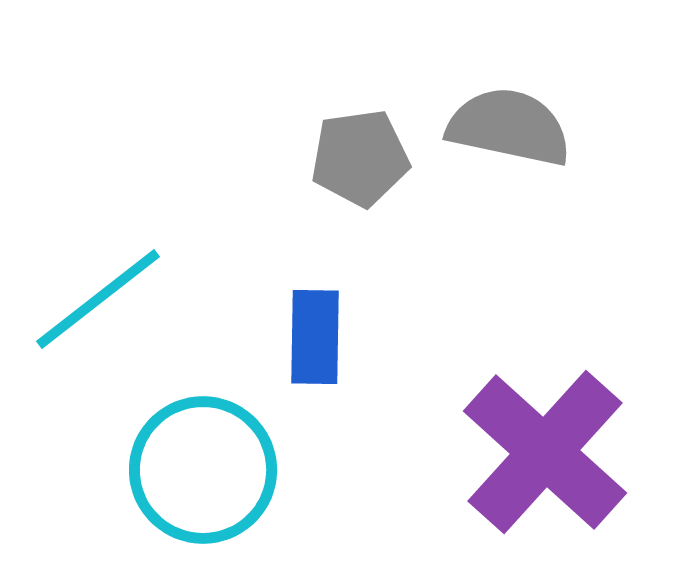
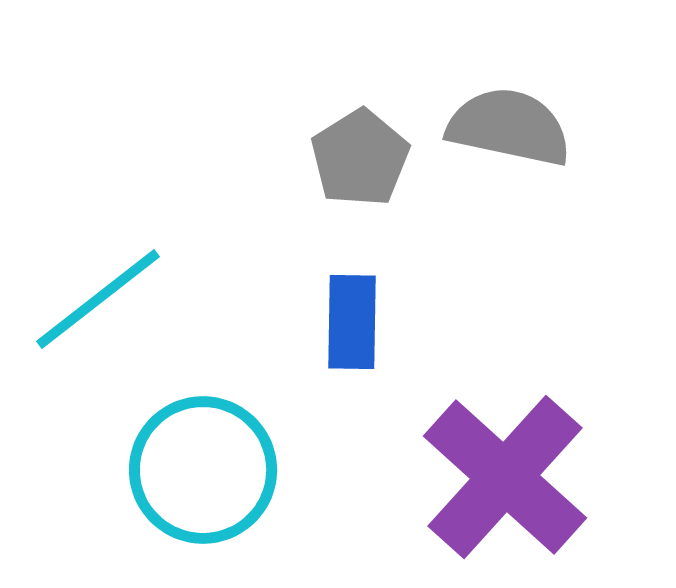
gray pentagon: rotated 24 degrees counterclockwise
blue rectangle: moved 37 px right, 15 px up
purple cross: moved 40 px left, 25 px down
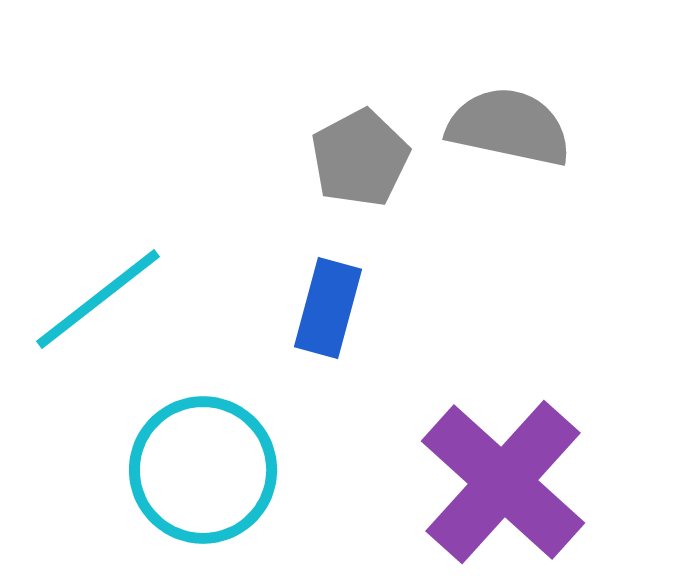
gray pentagon: rotated 4 degrees clockwise
blue rectangle: moved 24 px left, 14 px up; rotated 14 degrees clockwise
purple cross: moved 2 px left, 5 px down
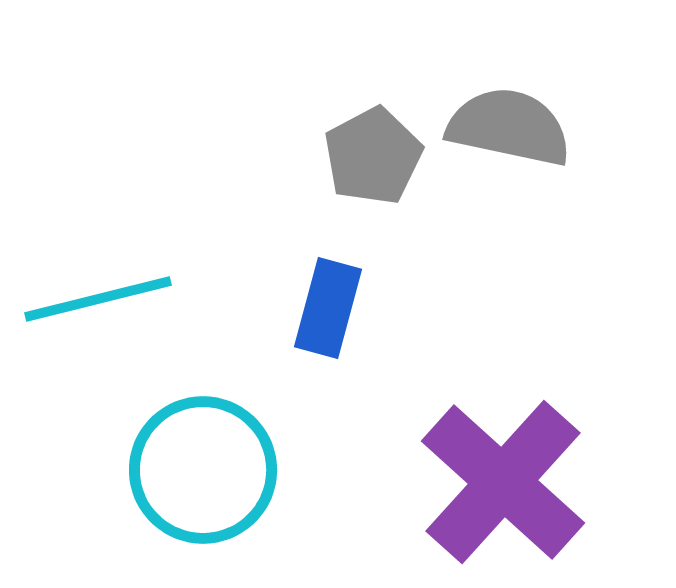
gray pentagon: moved 13 px right, 2 px up
cyan line: rotated 24 degrees clockwise
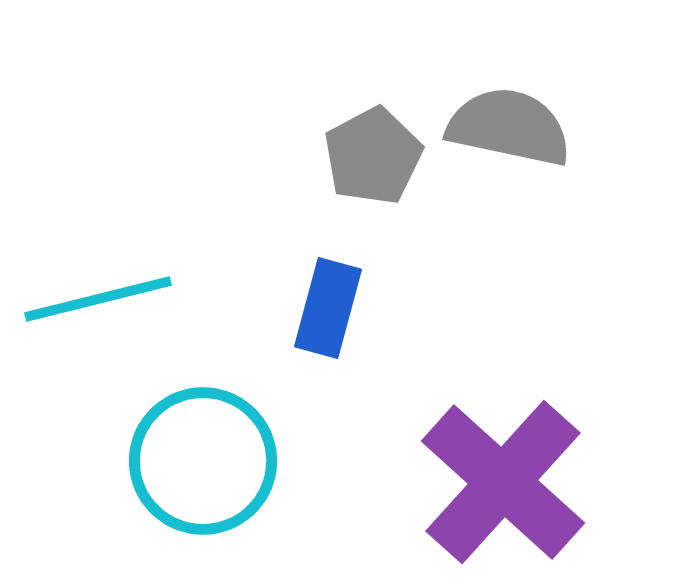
cyan circle: moved 9 px up
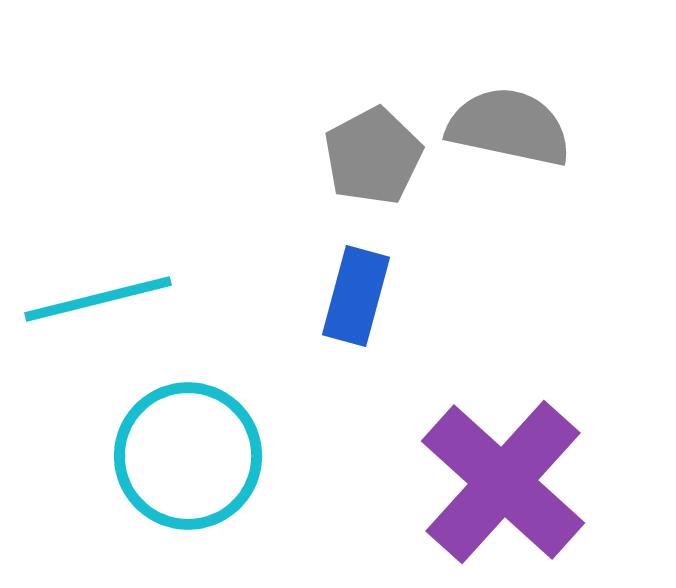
blue rectangle: moved 28 px right, 12 px up
cyan circle: moved 15 px left, 5 px up
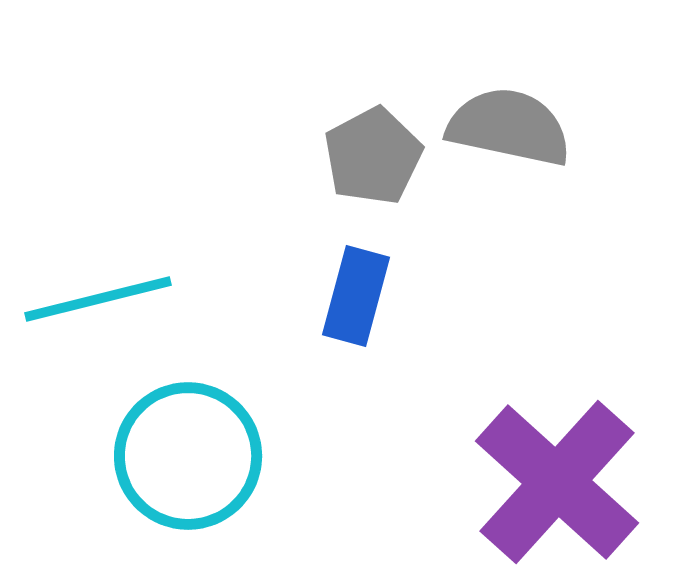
purple cross: moved 54 px right
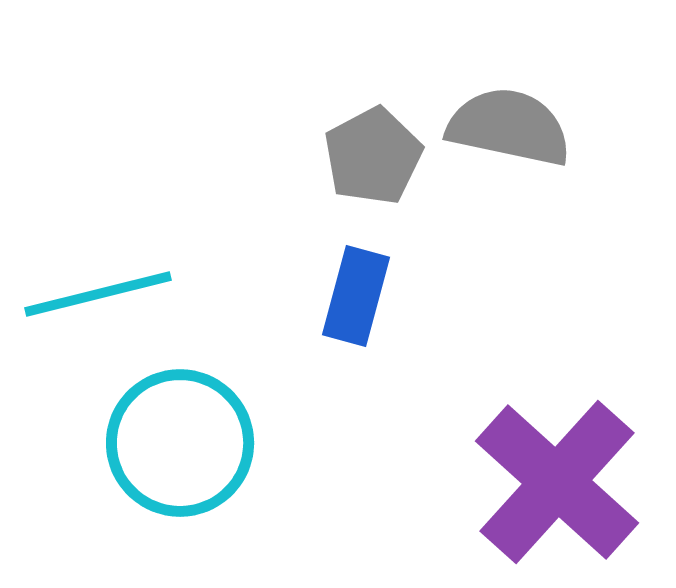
cyan line: moved 5 px up
cyan circle: moved 8 px left, 13 px up
